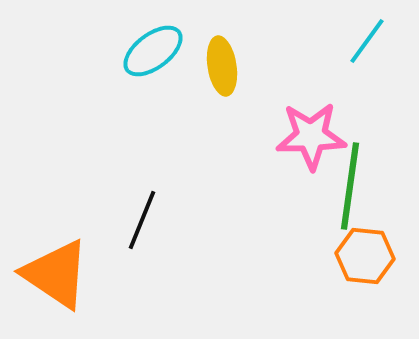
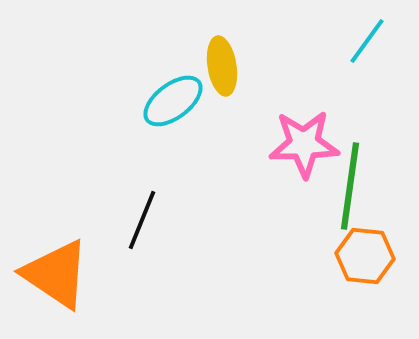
cyan ellipse: moved 20 px right, 50 px down
pink star: moved 7 px left, 8 px down
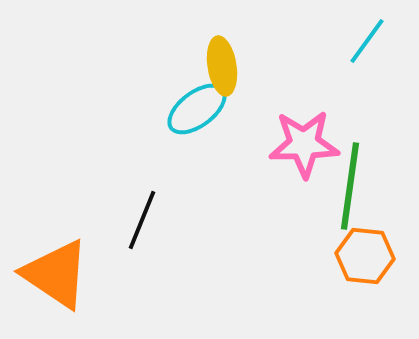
cyan ellipse: moved 24 px right, 8 px down
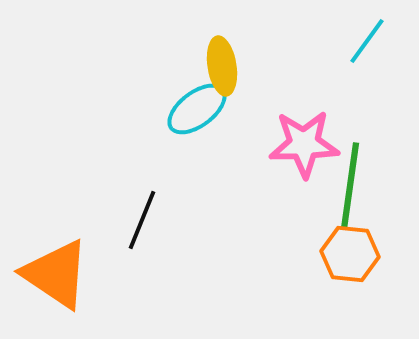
orange hexagon: moved 15 px left, 2 px up
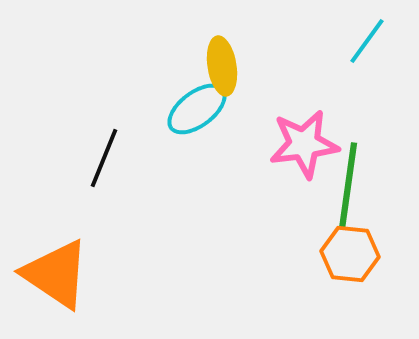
pink star: rotated 6 degrees counterclockwise
green line: moved 2 px left
black line: moved 38 px left, 62 px up
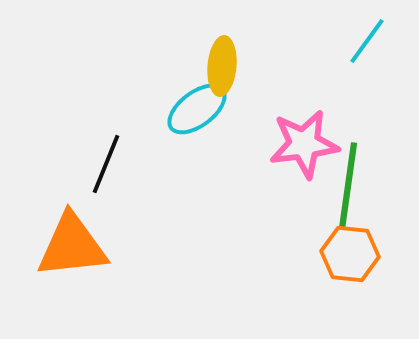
yellow ellipse: rotated 14 degrees clockwise
black line: moved 2 px right, 6 px down
orange triangle: moved 16 px right, 28 px up; rotated 40 degrees counterclockwise
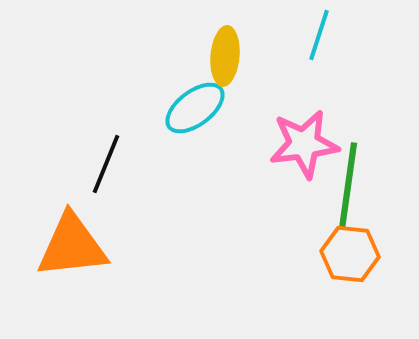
cyan line: moved 48 px left, 6 px up; rotated 18 degrees counterclockwise
yellow ellipse: moved 3 px right, 10 px up
cyan ellipse: moved 2 px left, 1 px up
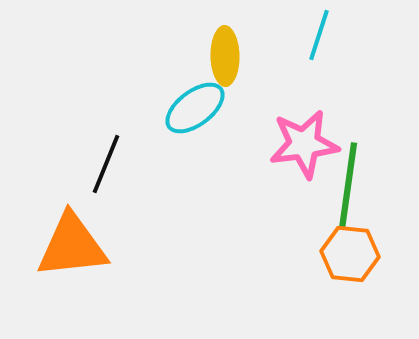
yellow ellipse: rotated 6 degrees counterclockwise
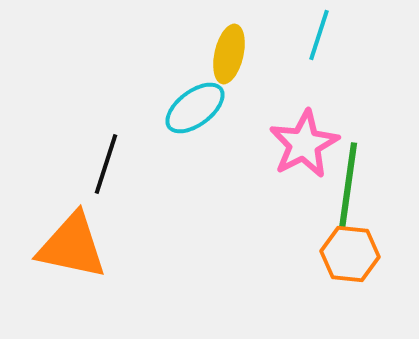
yellow ellipse: moved 4 px right, 2 px up; rotated 14 degrees clockwise
pink star: rotated 20 degrees counterclockwise
black line: rotated 4 degrees counterclockwise
orange triangle: rotated 18 degrees clockwise
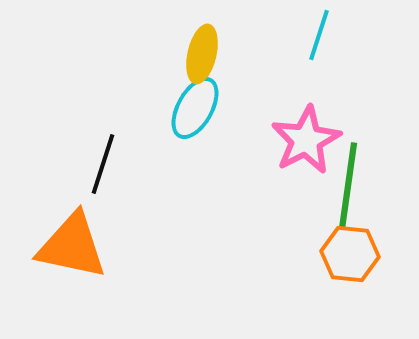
yellow ellipse: moved 27 px left
cyan ellipse: rotated 24 degrees counterclockwise
pink star: moved 2 px right, 4 px up
black line: moved 3 px left
